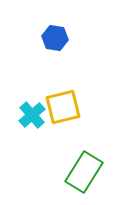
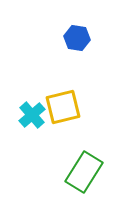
blue hexagon: moved 22 px right
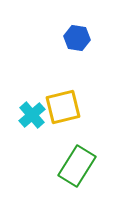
green rectangle: moved 7 px left, 6 px up
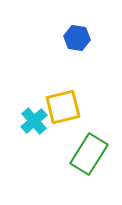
cyan cross: moved 2 px right, 6 px down
green rectangle: moved 12 px right, 12 px up
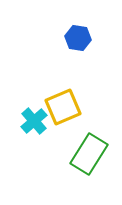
blue hexagon: moved 1 px right
yellow square: rotated 9 degrees counterclockwise
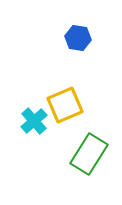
yellow square: moved 2 px right, 2 px up
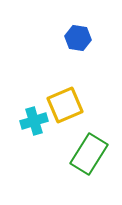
cyan cross: rotated 24 degrees clockwise
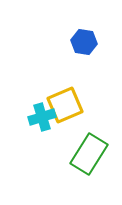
blue hexagon: moved 6 px right, 4 px down
cyan cross: moved 8 px right, 4 px up
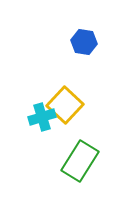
yellow square: rotated 24 degrees counterclockwise
green rectangle: moved 9 px left, 7 px down
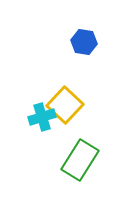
green rectangle: moved 1 px up
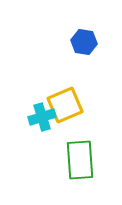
yellow square: rotated 24 degrees clockwise
green rectangle: rotated 36 degrees counterclockwise
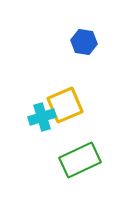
green rectangle: rotated 69 degrees clockwise
